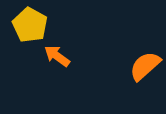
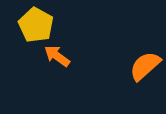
yellow pentagon: moved 6 px right
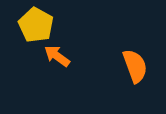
orange semicircle: moved 10 px left; rotated 112 degrees clockwise
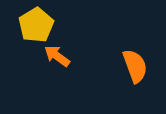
yellow pentagon: rotated 12 degrees clockwise
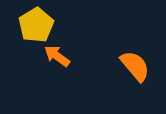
orange semicircle: rotated 20 degrees counterclockwise
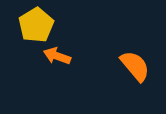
orange arrow: rotated 16 degrees counterclockwise
